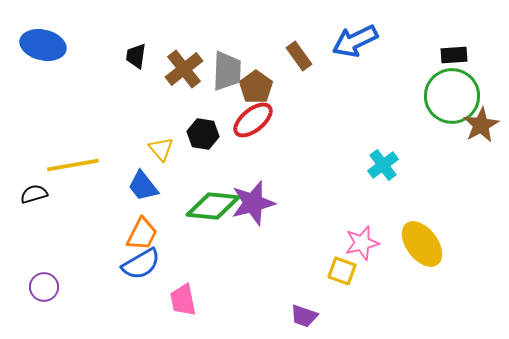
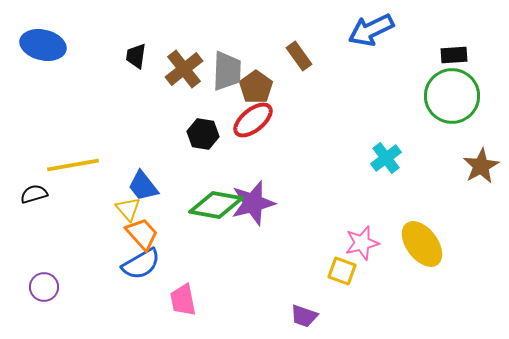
blue arrow: moved 16 px right, 11 px up
brown star: moved 41 px down
yellow triangle: moved 33 px left, 60 px down
cyan cross: moved 3 px right, 7 px up
green diamond: moved 3 px right, 1 px up; rotated 4 degrees clockwise
orange trapezoid: rotated 69 degrees counterclockwise
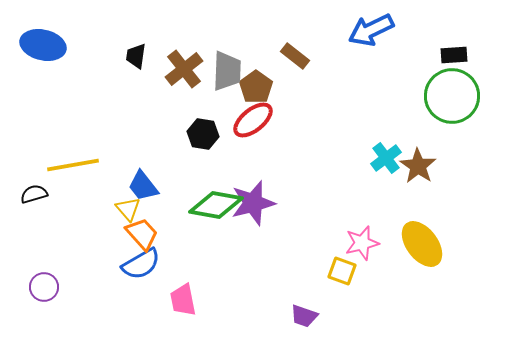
brown rectangle: moved 4 px left; rotated 16 degrees counterclockwise
brown star: moved 63 px left; rotated 9 degrees counterclockwise
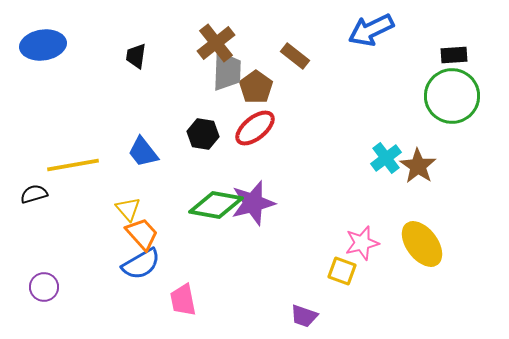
blue ellipse: rotated 21 degrees counterclockwise
brown cross: moved 32 px right, 26 px up
red ellipse: moved 2 px right, 8 px down
blue trapezoid: moved 34 px up
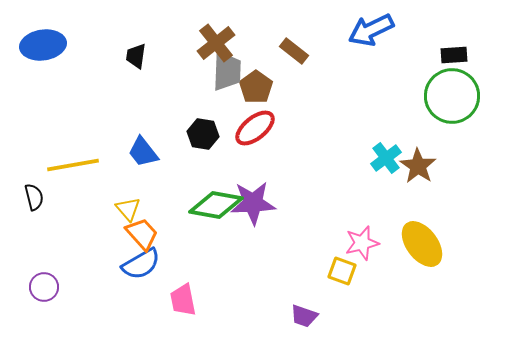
brown rectangle: moved 1 px left, 5 px up
black semicircle: moved 3 px down; rotated 92 degrees clockwise
purple star: rotated 12 degrees clockwise
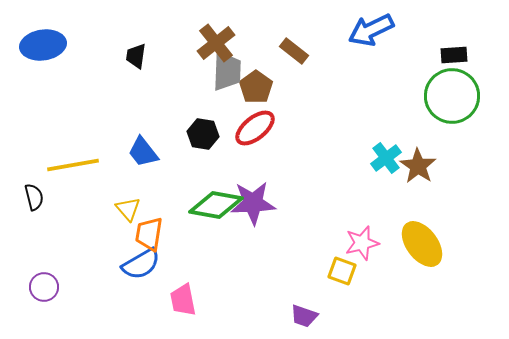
orange trapezoid: moved 7 px right; rotated 129 degrees counterclockwise
